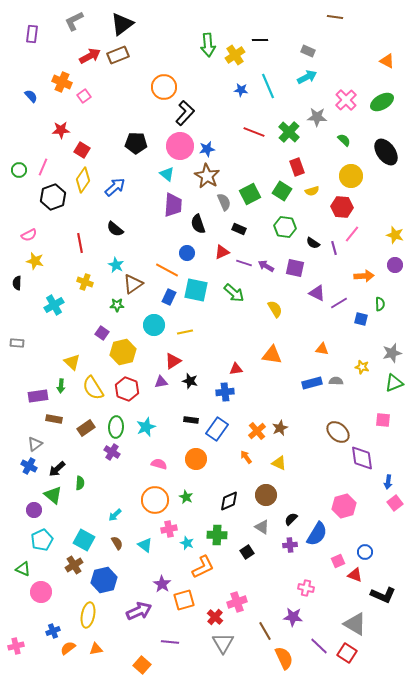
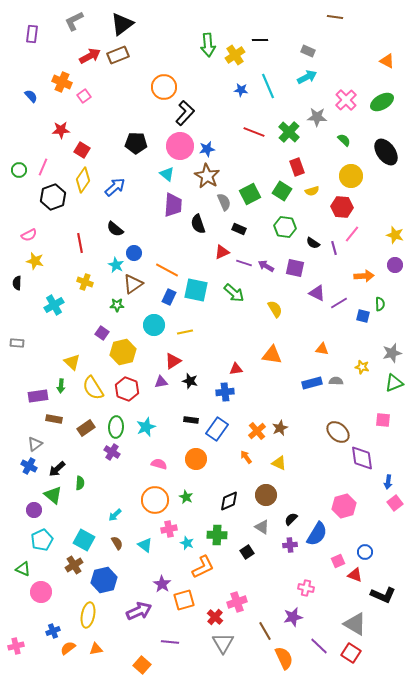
blue circle at (187, 253): moved 53 px left
blue square at (361, 319): moved 2 px right, 3 px up
purple star at (293, 617): rotated 18 degrees counterclockwise
red square at (347, 653): moved 4 px right
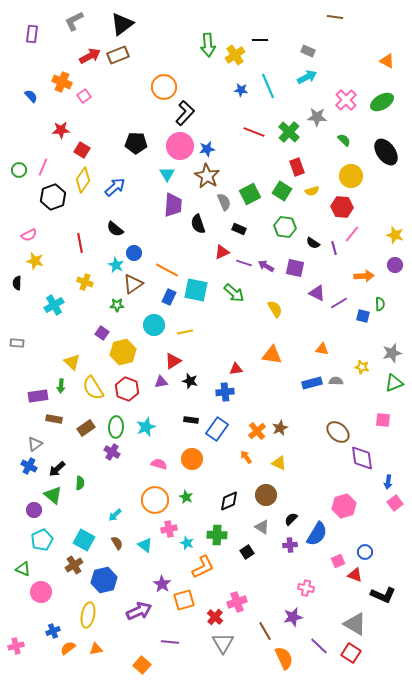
cyan triangle at (167, 174): rotated 21 degrees clockwise
orange circle at (196, 459): moved 4 px left
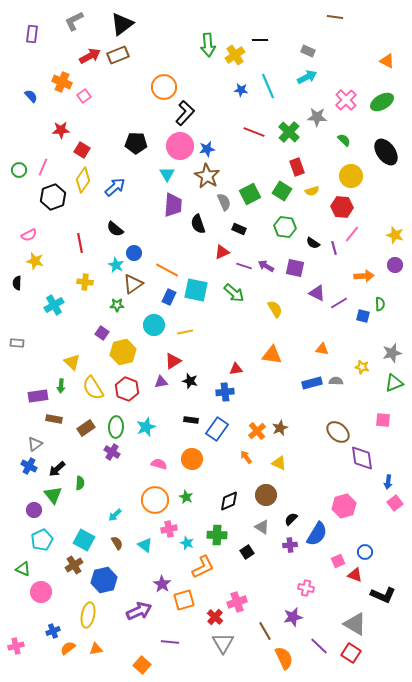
purple line at (244, 263): moved 3 px down
yellow cross at (85, 282): rotated 14 degrees counterclockwise
green triangle at (53, 495): rotated 12 degrees clockwise
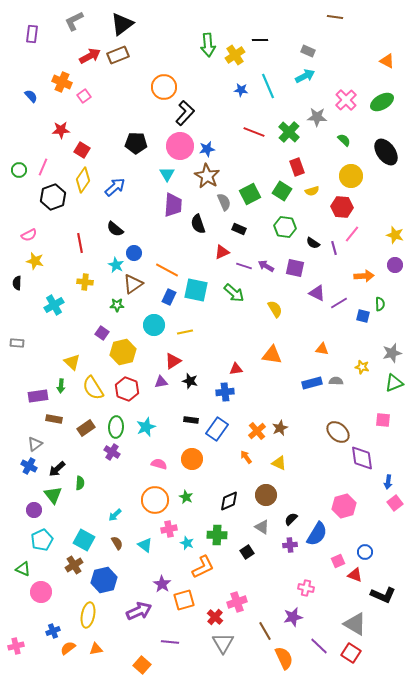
cyan arrow at (307, 77): moved 2 px left, 1 px up
